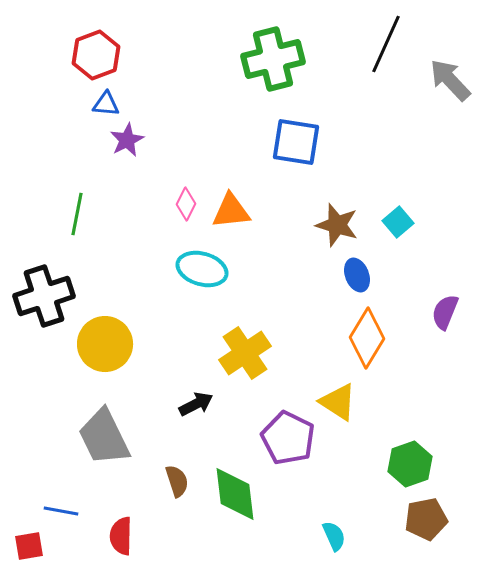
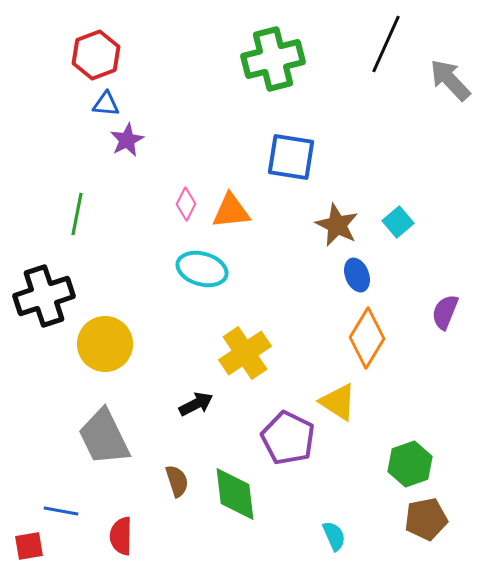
blue square: moved 5 px left, 15 px down
brown star: rotated 9 degrees clockwise
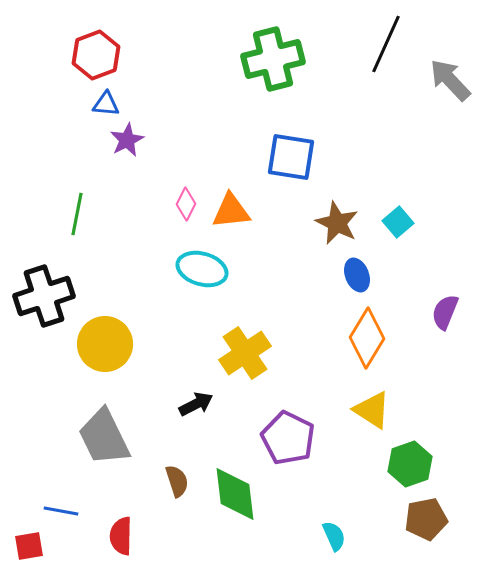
brown star: moved 2 px up
yellow triangle: moved 34 px right, 8 px down
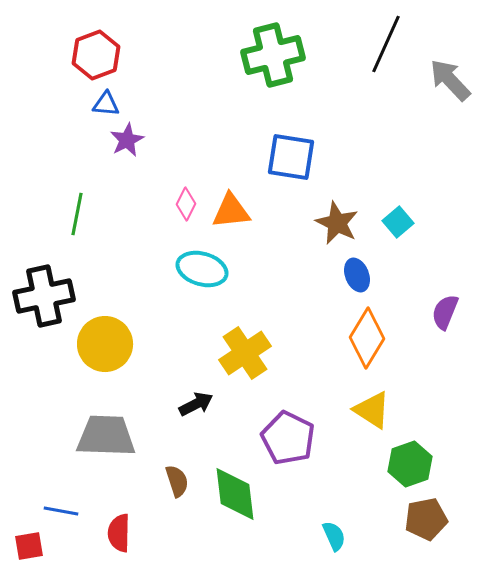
green cross: moved 4 px up
black cross: rotated 6 degrees clockwise
gray trapezoid: moved 2 px right, 1 px up; rotated 118 degrees clockwise
red semicircle: moved 2 px left, 3 px up
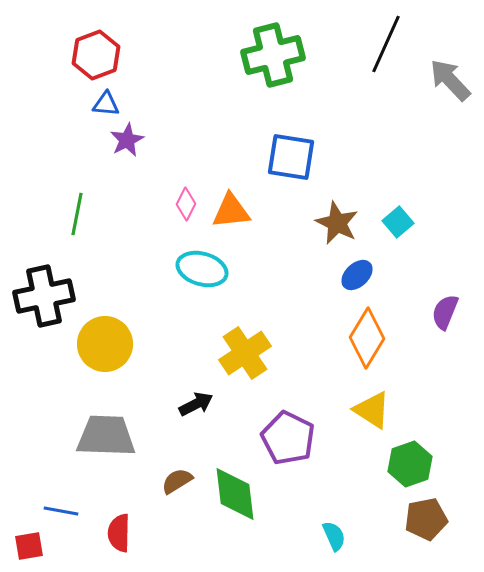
blue ellipse: rotated 68 degrees clockwise
brown semicircle: rotated 104 degrees counterclockwise
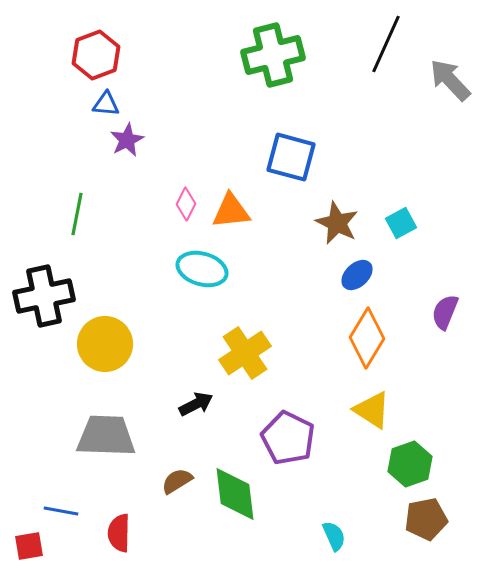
blue square: rotated 6 degrees clockwise
cyan square: moved 3 px right, 1 px down; rotated 12 degrees clockwise
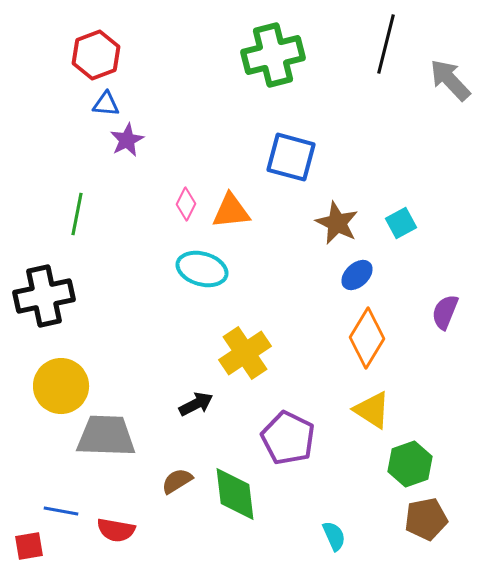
black line: rotated 10 degrees counterclockwise
yellow circle: moved 44 px left, 42 px down
red semicircle: moved 3 px left, 3 px up; rotated 81 degrees counterclockwise
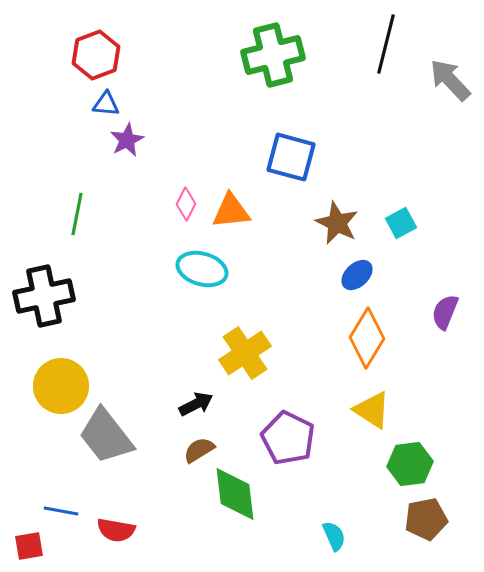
gray trapezoid: rotated 130 degrees counterclockwise
green hexagon: rotated 12 degrees clockwise
brown semicircle: moved 22 px right, 31 px up
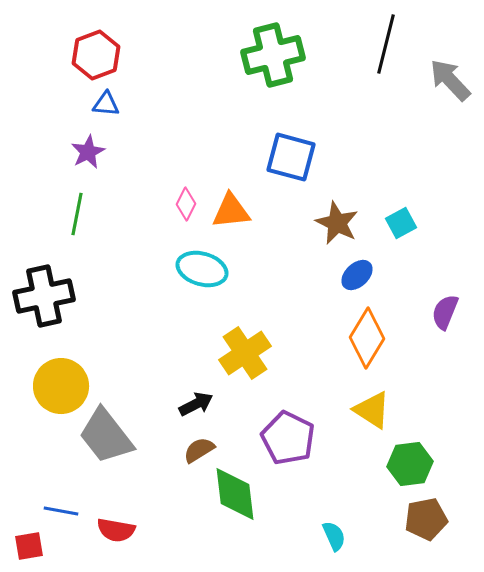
purple star: moved 39 px left, 12 px down
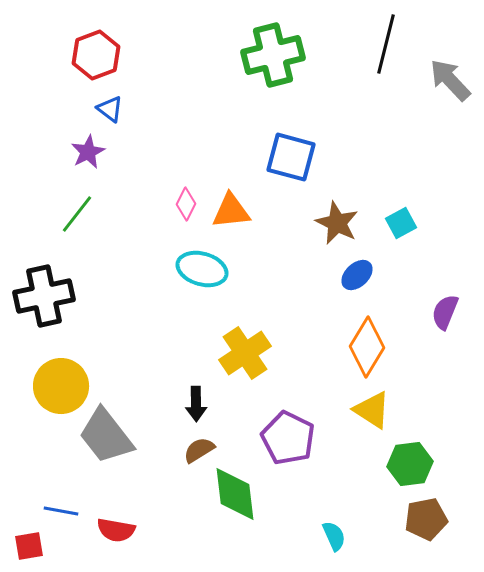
blue triangle: moved 4 px right, 5 px down; rotated 32 degrees clockwise
green line: rotated 27 degrees clockwise
orange diamond: moved 9 px down
black arrow: rotated 116 degrees clockwise
